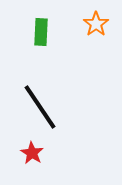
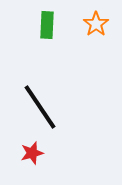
green rectangle: moved 6 px right, 7 px up
red star: rotated 25 degrees clockwise
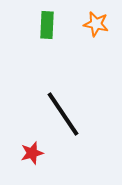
orange star: rotated 25 degrees counterclockwise
black line: moved 23 px right, 7 px down
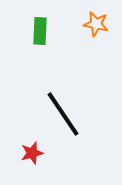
green rectangle: moved 7 px left, 6 px down
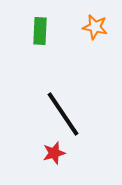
orange star: moved 1 px left, 3 px down
red star: moved 22 px right
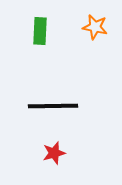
black line: moved 10 px left, 8 px up; rotated 57 degrees counterclockwise
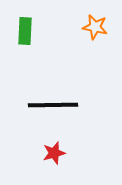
green rectangle: moved 15 px left
black line: moved 1 px up
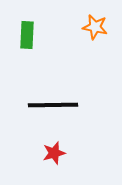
green rectangle: moved 2 px right, 4 px down
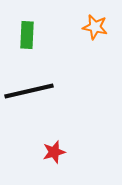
black line: moved 24 px left, 14 px up; rotated 12 degrees counterclockwise
red star: moved 1 px up
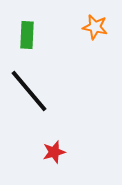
black line: rotated 63 degrees clockwise
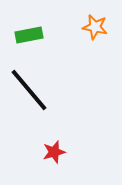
green rectangle: moved 2 px right; rotated 76 degrees clockwise
black line: moved 1 px up
